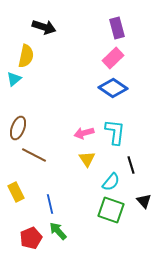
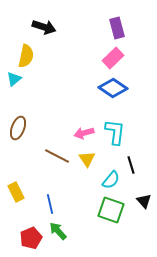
brown line: moved 23 px right, 1 px down
cyan semicircle: moved 2 px up
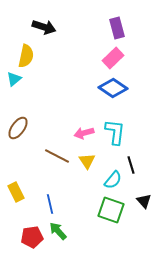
brown ellipse: rotated 15 degrees clockwise
yellow triangle: moved 2 px down
cyan semicircle: moved 2 px right
red pentagon: moved 1 px right, 1 px up; rotated 15 degrees clockwise
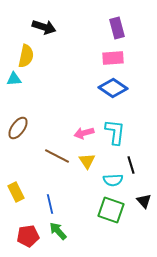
pink rectangle: rotated 40 degrees clockwise
cyan triangle: rotated 35 degrees clockwise
cyan semicircle: rotated 48 degrees clockwise
red pentagon: moved 4 px left, 1 px up
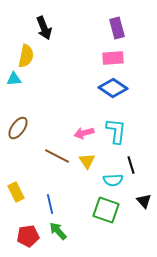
black arrow: moved 1 px down; rotated 50 degrees clockwise
cyan L-shape: moved 1 px right, 1 px up
green square: moved 5 px left
